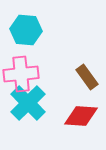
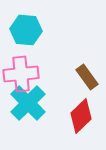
red diamond: rotated 48 degrees counterclockwise
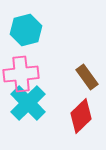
cyan hexagon: rotated 20 degrees counterclockwise
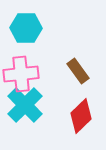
cyan hexagon: moved 2 px up; rotated 16 degrees clockwise
brown rectangle: moved 9 px left, 6 px up
cyan cross: moved 3 px left, 2 px down
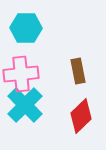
brown rectangle: rotated 25 degrees clockwise
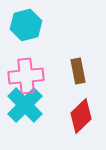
cyan hexagon: moved 3 px up; rotated 16 degrees counterclockwise
pink cross: moved 5 px right, 2 px down
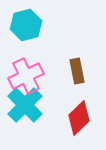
brown rectangle: moved 1 px left
pink cross: rotated 20 degrees counterclockwise
red diamond: moved 2 px left, 2 px down
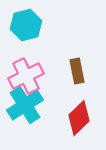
cyan cross: rotated 12 degrees clockwise
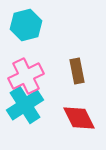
red diamond: rotated 72 degrees counterclockwise
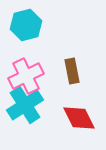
brown rectangle: moved 5 px left
